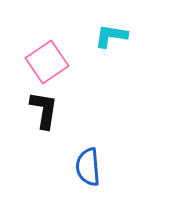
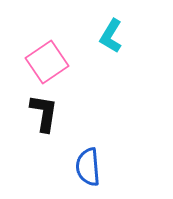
cyan L-shape: rotated 68 degrees counterclockwise
black L-shape: moved 3 px down
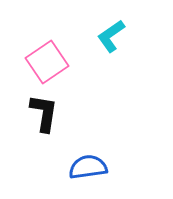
cyan L-shape: rotated 24 degrees clockwise
blue semicircle: rotated 87 degrees clockwise
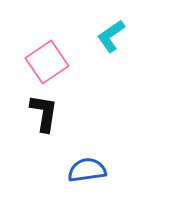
blue semicircle: moved 1 px left, 3 px down
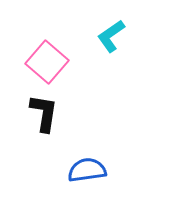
pink square: rotated 15 degrees counterclockwise
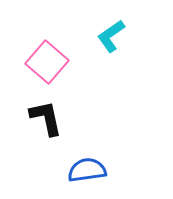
black L-shape: moved 2 px right, 5 px down; rotated 21 degrees counterclockwise
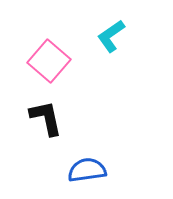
pink square: moved 2 px right, 1 px up
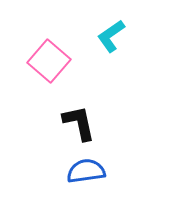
black L-shape: moved 33 px right, 5 px down
blue semicircle: moved 1 px left, 1 px down
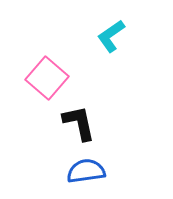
pink square: moved 2 px left, 17 px down
